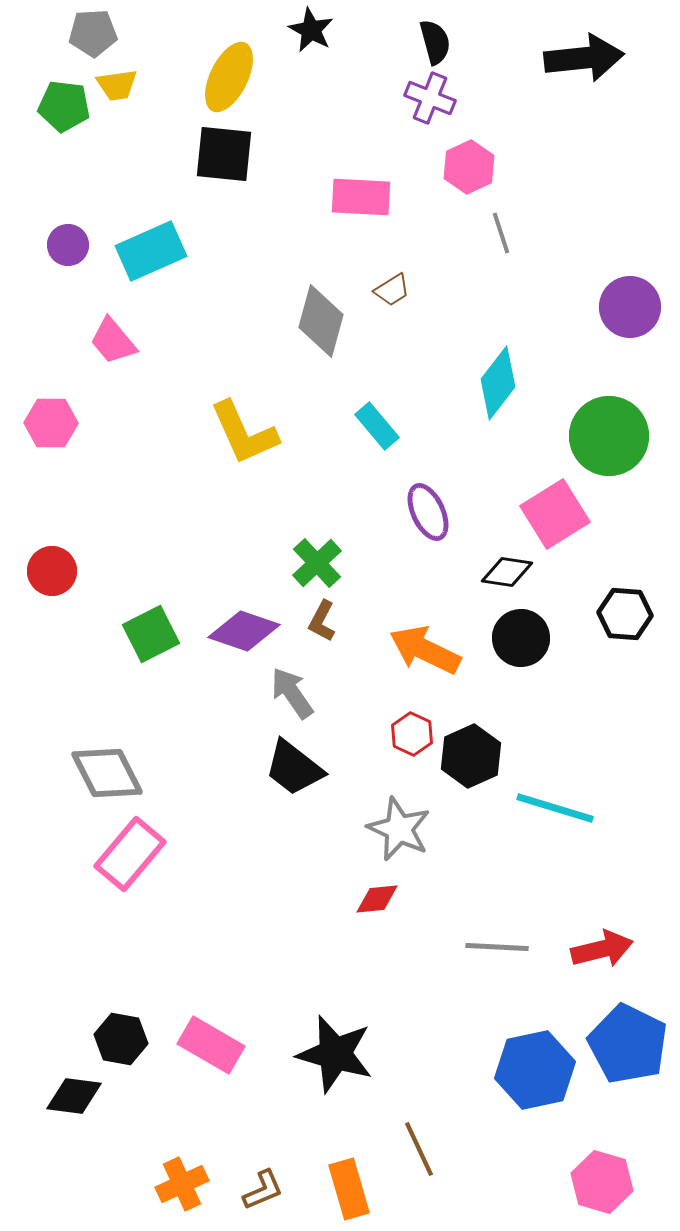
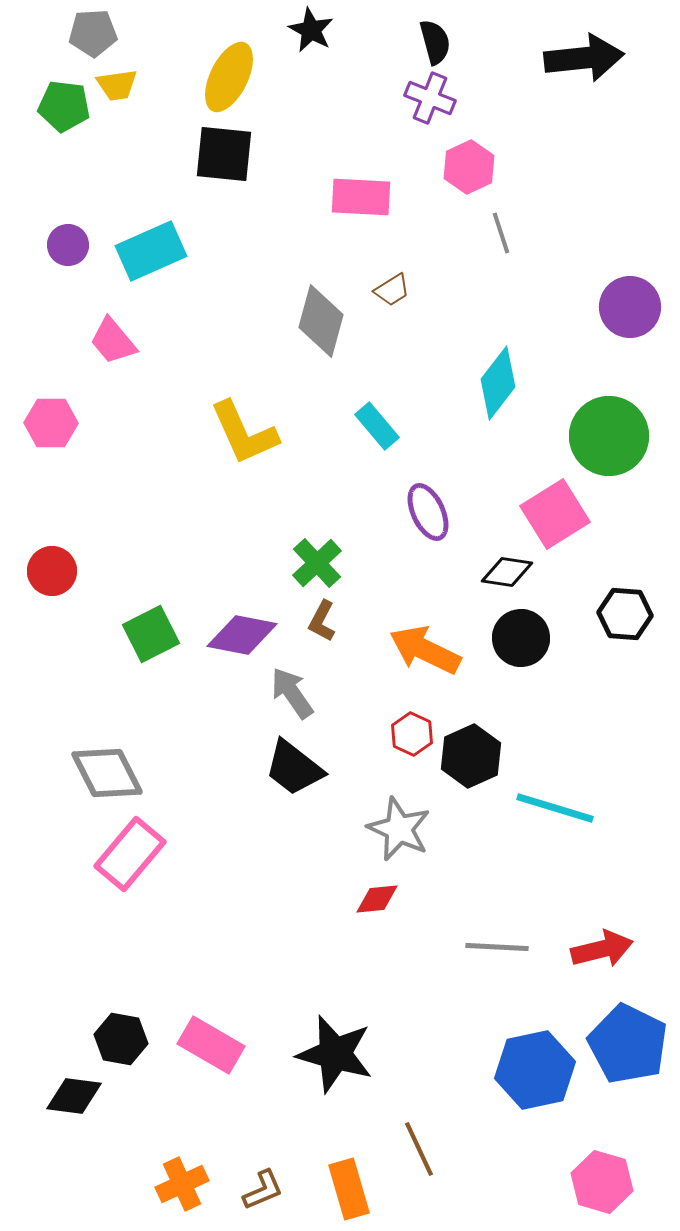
purple diamond at (244, 631): moved 2 px left, 4 px down; rotated 8 degrees counterclockwise
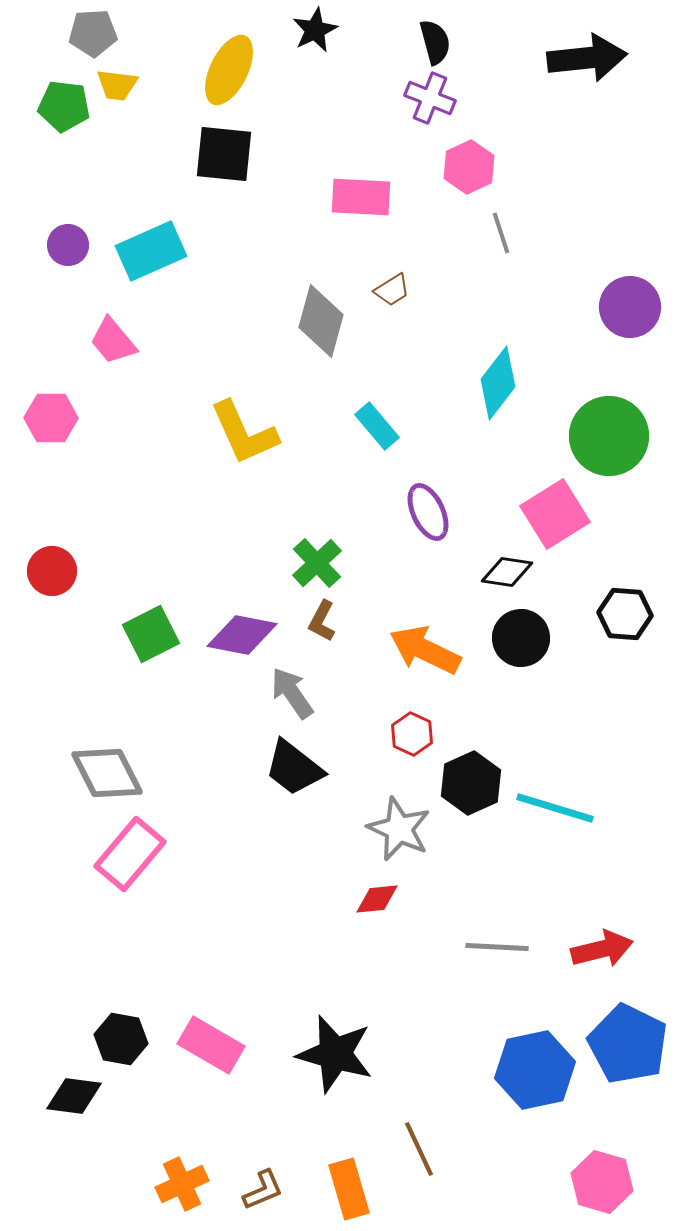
black star at (311, 30): moved 4 px right; rotated 18 degrees clockwise
black arrow at (584, 58): moved 3 px right
yellow ellipse at (229, 77): moved 7 px up
yellow trapezoid at (117, 85): rotated 15 degrees clockwise
pink hexagon at (51, 423): moved 5 px up
black hexagon at (471, 756): moved 27 px down
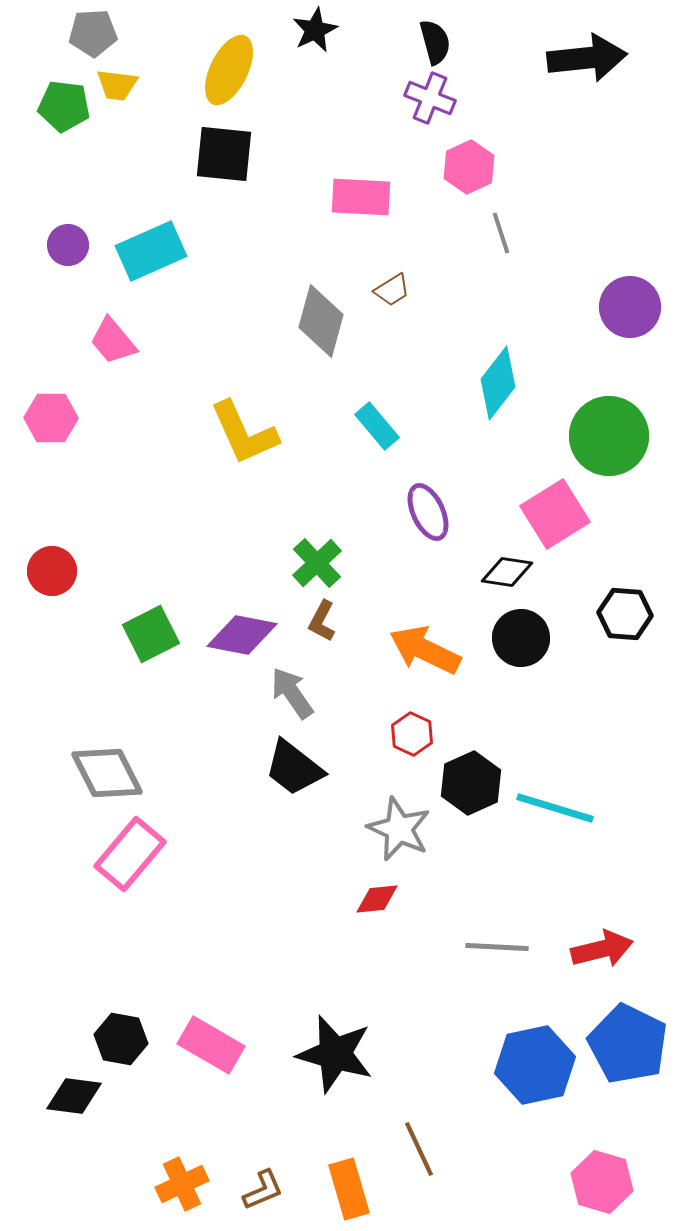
blue hexagon at (535, 1070): moved 5 px up
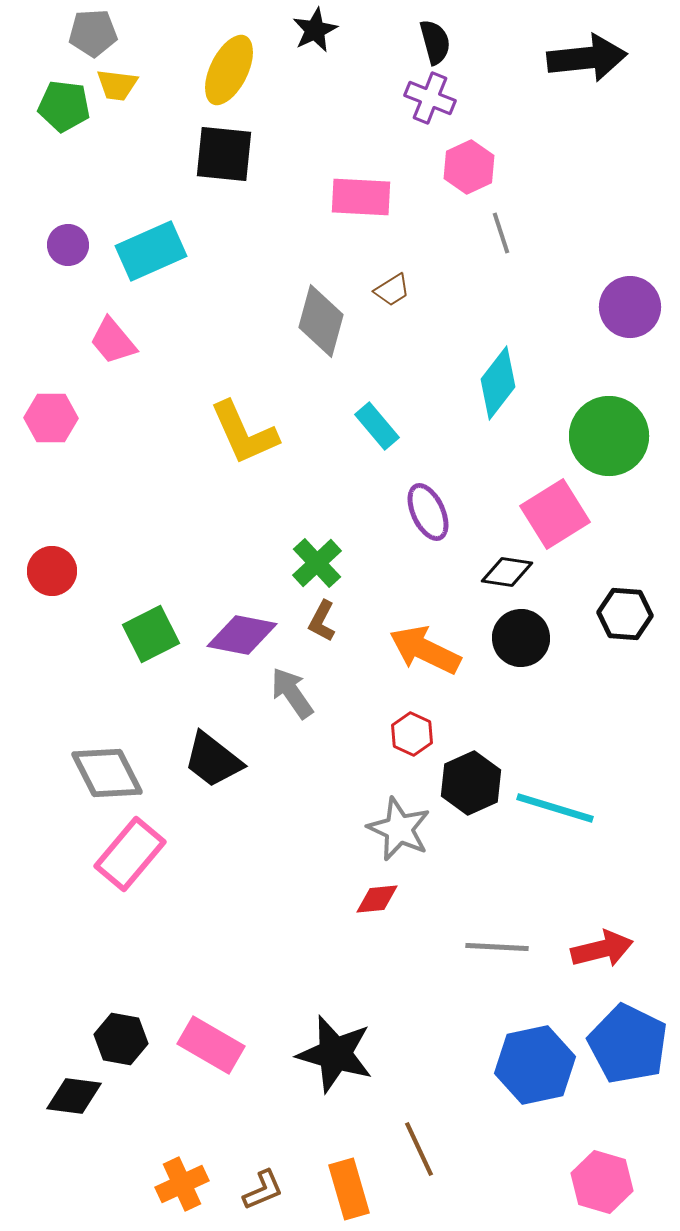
black trapezoid at (294, 768): moved 81 px left, 8 px up
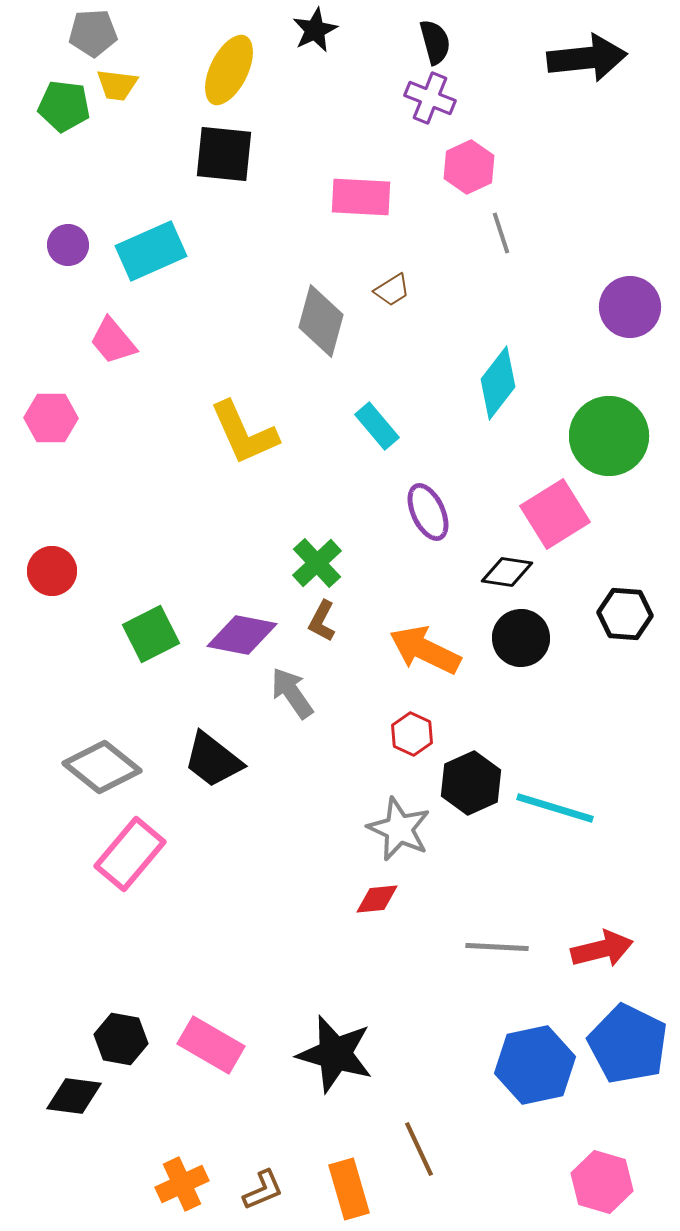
gray diamond at (107, 773): moved 5 px left, 6 px up; rotated 24 degrees counterclockwise
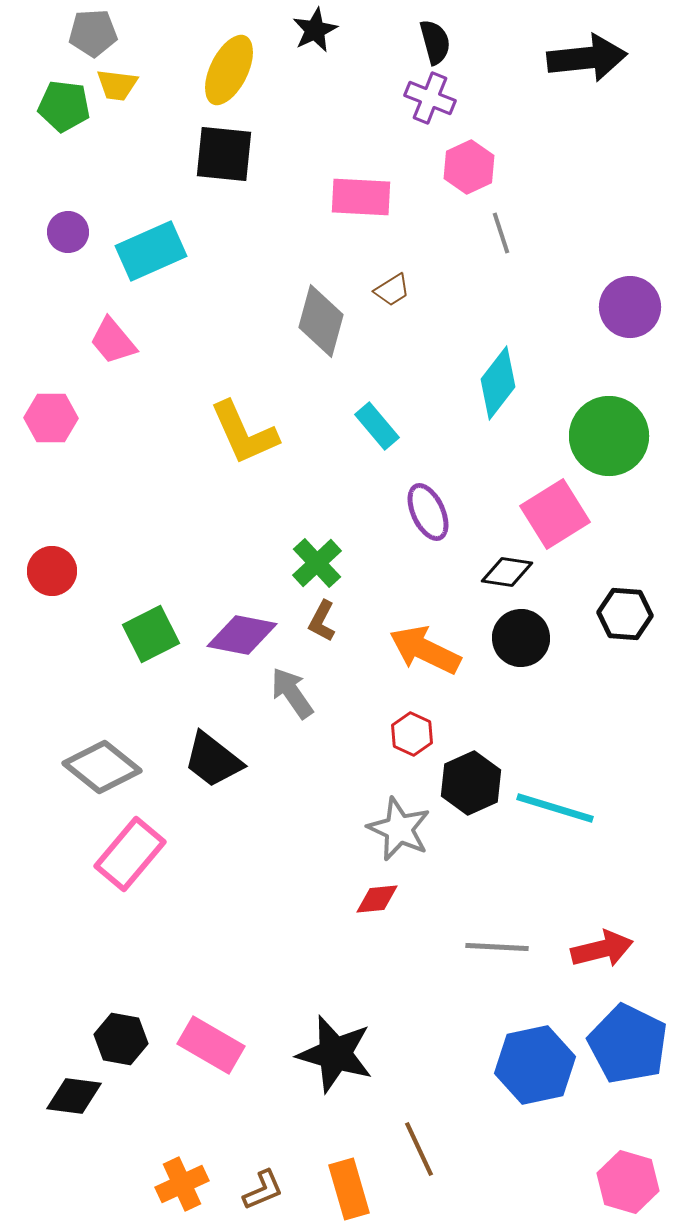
purple circle at (68, 245): moved 13 px up
pink hexagon at (602, 1182): moved 26 px right
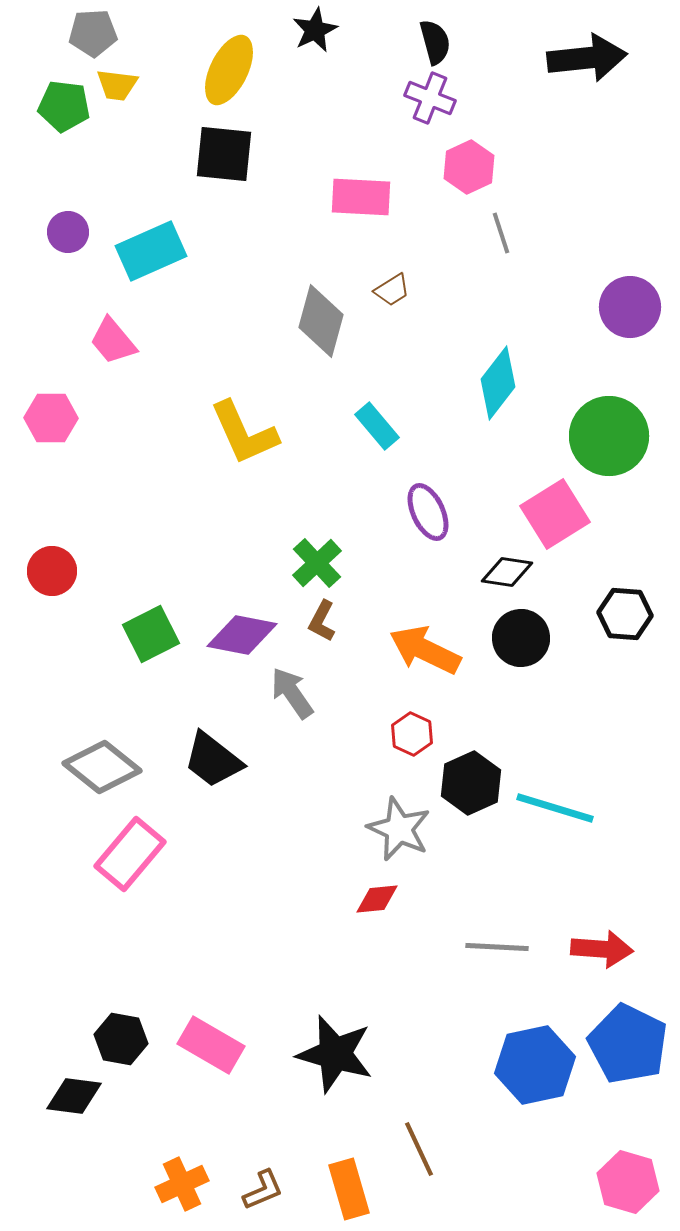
red arrow at (602, 949): rotated 18 degrees clockwise
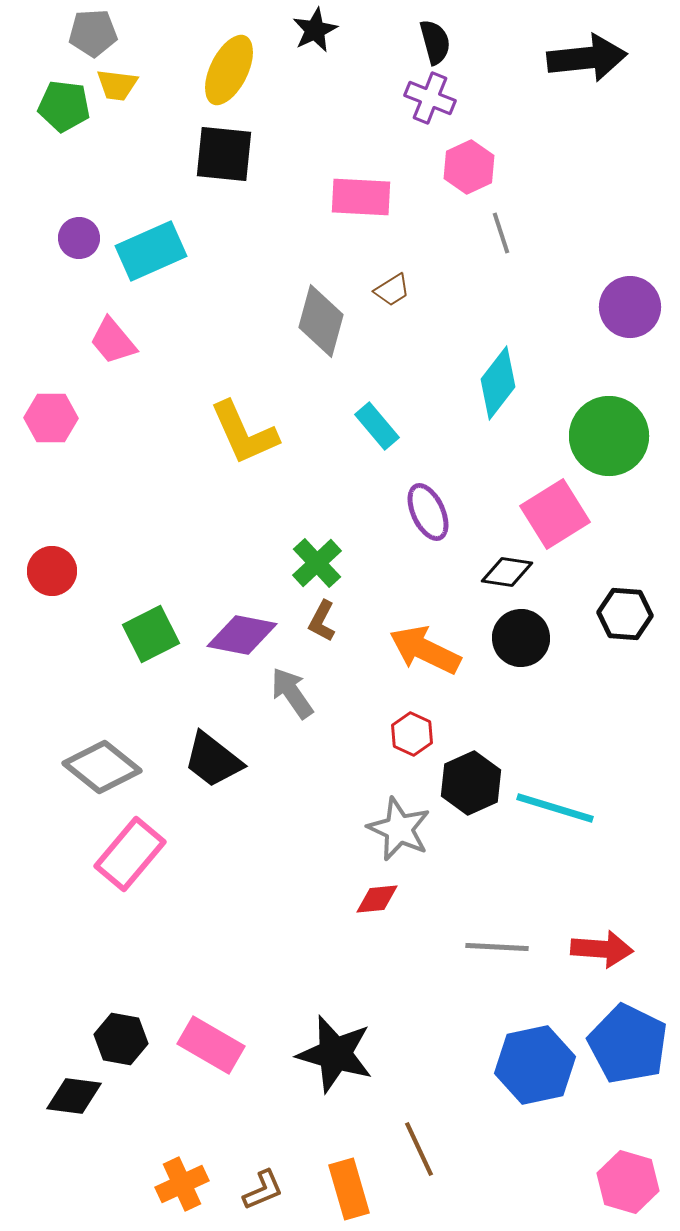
purple circle at (68, 232): moved 11 px right, 6 px down
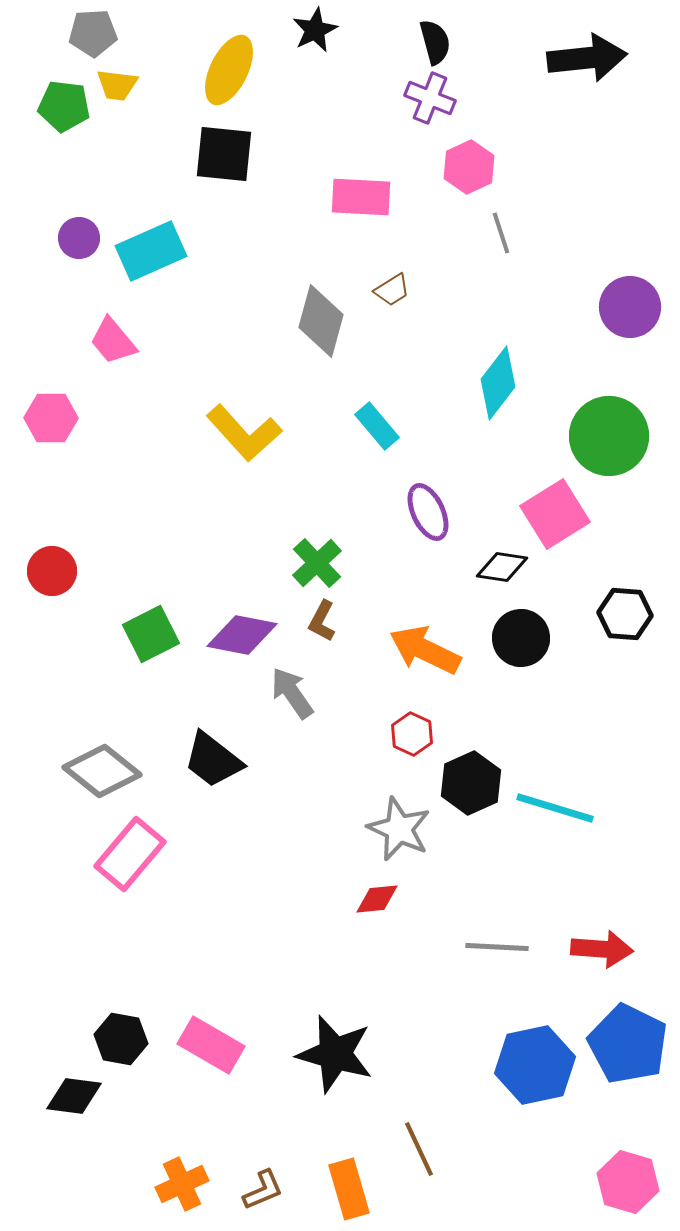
yellow L-shape at (244, 433): rotated 18 degrees counterclockwise
black diamond at (507, 572): moved 5 px left, 5 px up
gray diamond at (102, 767): moved 4 px down
